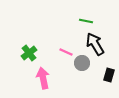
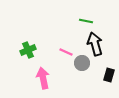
black arrow: rotated 15 degrees clockwise
green cross: moved 1 px left, 3 px up; rotated 14 degrees clockwise
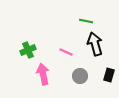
gray circle: moved 2 px left, 13 px down
pink arrow: moved 4 px up
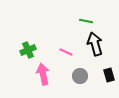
black rectangle: rotated 32 degrees counterclockwise
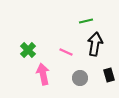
green line: rotated 24 degrees counterclockwise
black arrow: rotated 25 degrees clockwise
green cross: rotated 21 degrees counterclockwise
gray circle: moved 2 px down
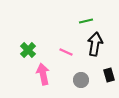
gray circle: moved 1 px right, 2 px down
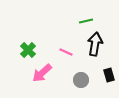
pink arrow: moved 1 px left, 1 px up; rotated 120 degrees counterclockwise
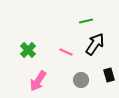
black arrow: rotated 25 degrees clockwise
pink arrow: moved 4 px left, 8 px down; rotated 15 degrees counterclockwise
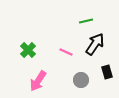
black rectangle: moved 2 px left, 3 px up
